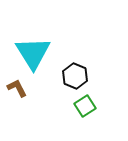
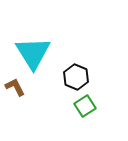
black hexagon: moved 1 px right, 1 px down
brown L-shape: moved 2 px left, 1 px up
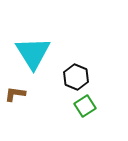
brown L-shape: moved 7 px down; rotated 55 degrees counterclockwise
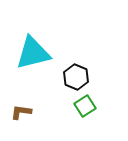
cyan triangle: rotated 48 degrees clockwise
brown L-shape: moved 6 px right, 18 px down
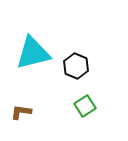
black hexagon: moved 11 px up
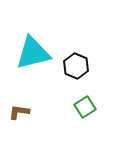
green square: moved 1 px down
brown L-shape: moved 2 px left
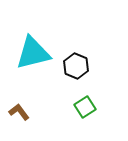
brown L-shape: rotated 45 degrees clockwise
